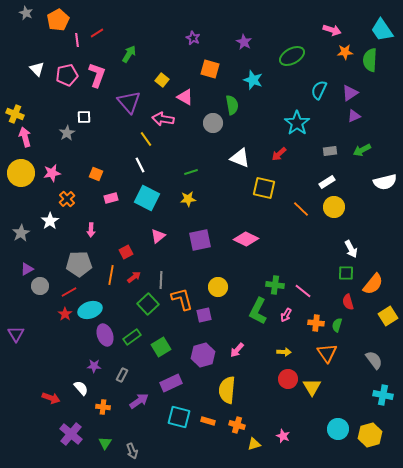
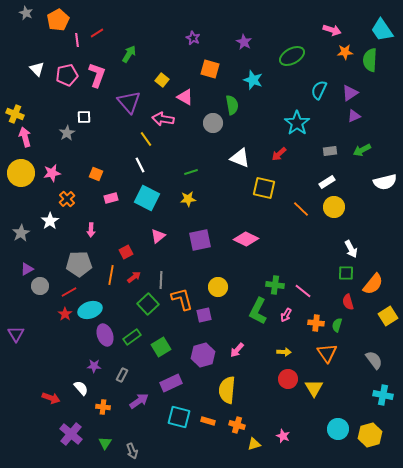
yellow triangle at (312, 387): moved 2 px right, 1 px down
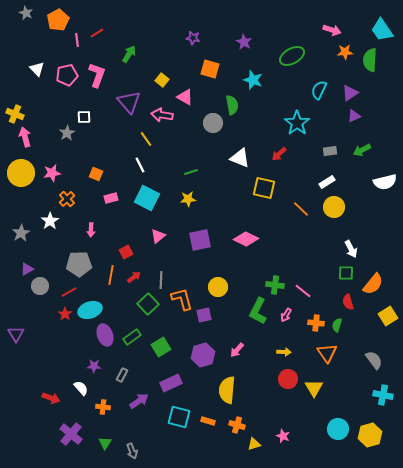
purple star at (193, 38): rotated 16 degrees counterclockwise
pink arrow at (163, 119): moved 1 px left, 4 px up
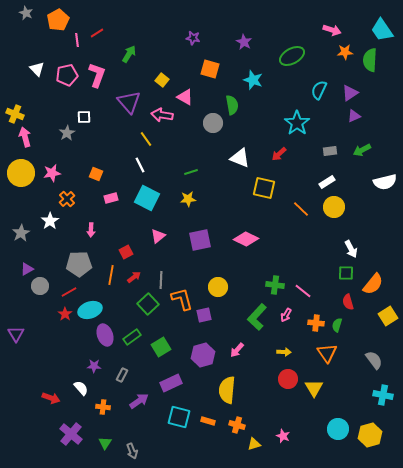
green L-shape at (258, 311): moved 1 px left, 6 px down; rotated 16 degrees clockwise
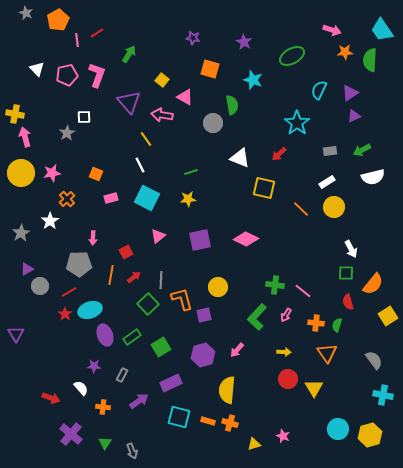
yellow cross at (15, 114): rotated 12 degrees counterclockwise
white semicircle at (385, 182): moved 12 px left, 5 px up
pink arrow at (91, 230): moved 2 px right, 8 px down
orange cross at (237, 425): moved 7 px left, 2 px up
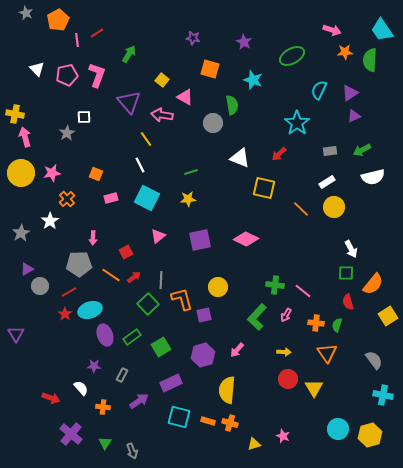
orange line at (111, 275): rotated 66 degrees counterclockwise
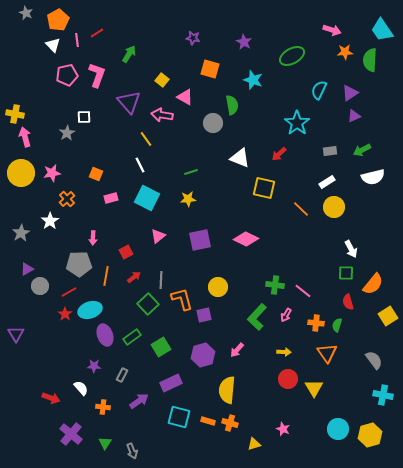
white triangle at (37, 69): moved 16 px right, 24 px up
orange line at (111, 275): moved 5 px left, 1 px down; rotated 66 degrees clockwise
pink star at (283, 436): moved 7 px up
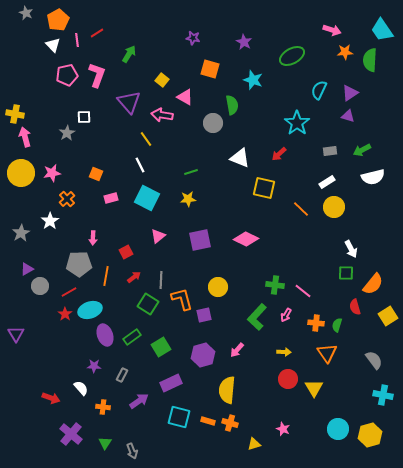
purple triangle at (354, 116): moved 6 px left; rotated 40 degrees clockwise
red semicircle at (348, 302): moved 7 px right, 5 px down
green square at (148, 304): rotated 15 degrees counterclockwise
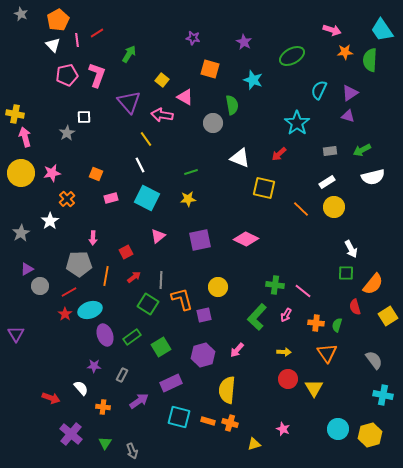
gray star at (26, 13): moved 5 px left, 1 px down
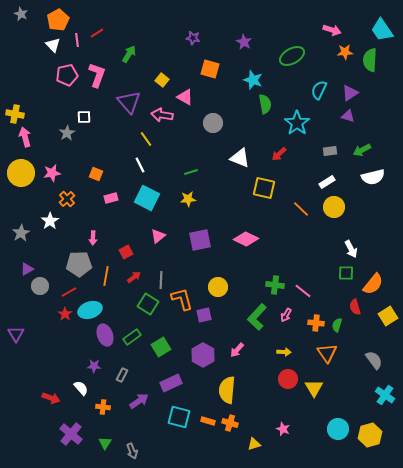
green semicircle at (232, 105): moved 33 px right, 1 px up
purple hexagon at (203, 355): rotated 15 degrees counterclockwise
cyan cross at (383, 395): moved 2 px right; rotated 24 degrees clockwise
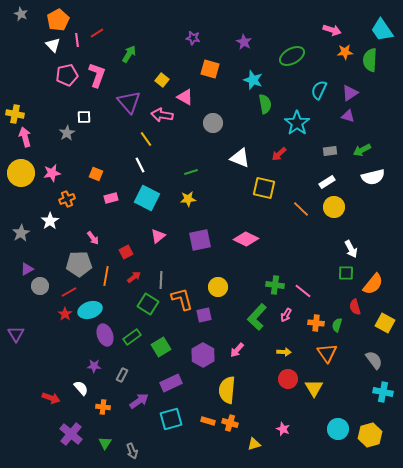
orange cross at (67, 199): rotated 21 degrees clockwise
pink arrow at (93, 238): rotated 40 degrees counterclockwise
yellow square at (388, 316): moved 3 px left, 7 px down; rotated 30 degrees counterclockwise
cyan cross at (385, 395): moved 2 px left, 3 px up; rotated 24 degrees counterclockwise
cyan square at (179, 417): moved 8 px left, 2 px down; rotated 30 degrees counterclockwise
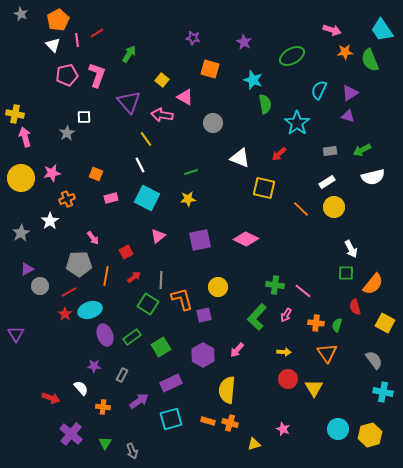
green semicircle at (370, 60): rotated 25 degrees counterclockwise
yellow circle at (21, 173): moved 5 px down
